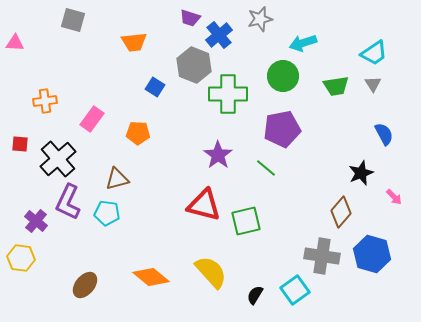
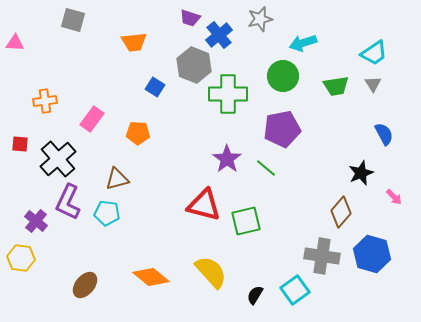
purple star: moved 9 px right, 4 px down
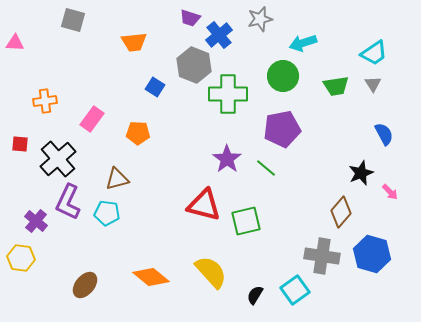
pink arrow: moved 4 px left, 5 px up
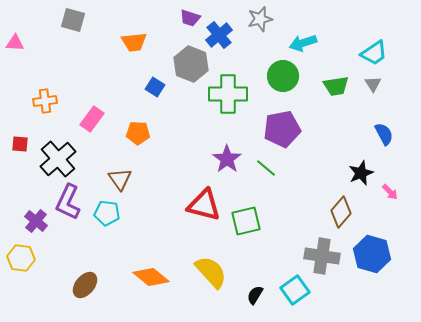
gray hexagon: moved 3 px left, 1 px up
brown triangle: moved 3 px right; rotated 50 degrees counterclockwise
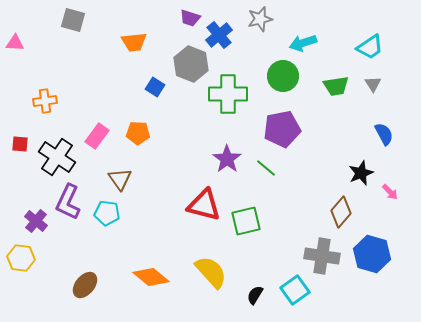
cyan trapezoid: moved 4 px left, 6 px up
pink rectangle: moved 5 px right, 17 px down
black cross: moved 1 px left, 2 px up; rotated 15 degrees counterclockwise
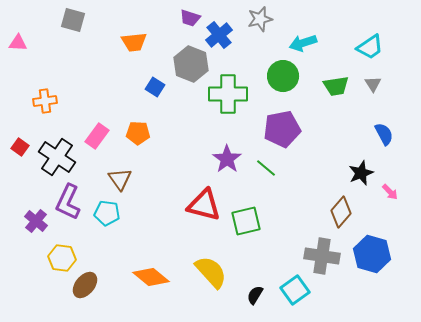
pink triangle: moved 3 px right
red square: moved 3 px down; rotated 30 degrees clockwise
yellow hexagon: moved 41 px right
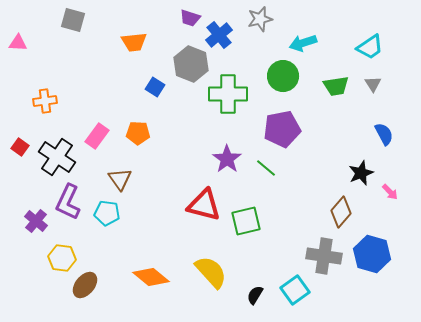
gray cross: moved 2 px right
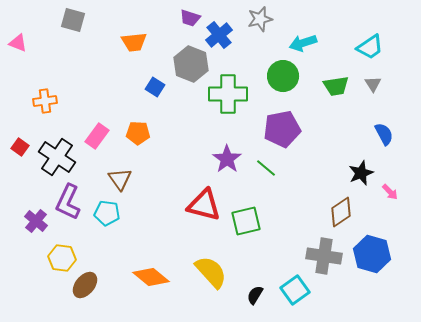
pink triangle: rotated 18 degrees clockwise
brown diamond: rotated 16 degrees clockwise
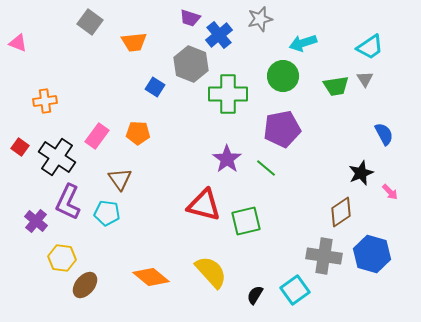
gray square: moved 17 px right, 2 px down; rotated 20 degrees clockwise
gray triangle: moved 8 px left, 5 px up
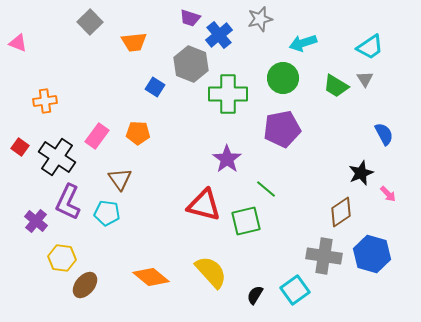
gray square: rotated 10 degrees clockwise
green circle: moved 2 px down
green trapezoid: rotated 40 degrees clockwise
green line: moved 21 px down
pink arrow: moved 2 px left, 2 px down
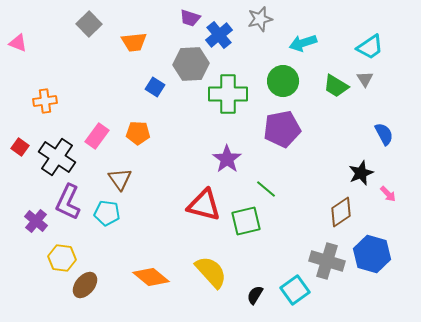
gray square: moved 1 px left, 2 px down
gray hexagon: rotated 24 degrees counterclockwise
green circle: moved 3 px down
gray cross: moved 3 px right, 5 px down; rotated 8 degrees clockwise
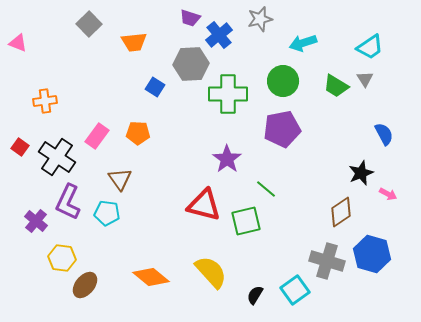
pink arrow: rotated 18 degrees counterclockwise
